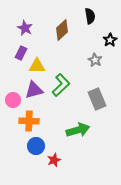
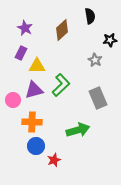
black star: rotated 24 degrees clockwise
gray rectangle: moved 1 px right, 1 px up
orange cross: moved 3 px right, 1 px down
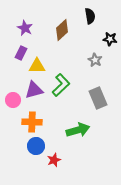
black star: moved 1 px up; rotated 16 degrees clockwise
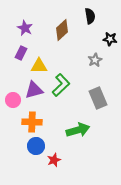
gray star: rotated 16 degrees clockwise
yellow triangle: moved 2 px right
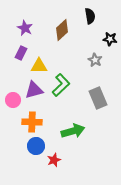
gray star: rotated 16 degrees counterclockwise
green arrow: moved 5 px left, 1 px down
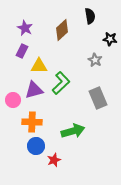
purple rectangle: moved 1 px right, 2 px up
green L-shape: moved 2 px up
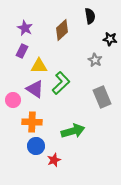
purple triangle: moved 1 px right, 1 px up; rotated 48 degrees clockwise
gray rectangle: moved 4 px right, 1 px up
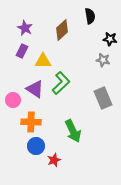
gray star: moved 8 px right; rotated 16 degrees counterclockwise
yellow triangle: moved 4 px right, 5 px up
gray rectangle: moved 1 px right, 1 px down
orange cross: moved 1 px left
green arrow: rotated 80 degrees clockwise
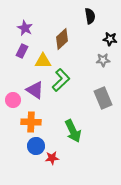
brown diamond: moved 9 px down
gray star: rotated 16 degrees counterclockwise
green L-shape: moved 3 px up
purple triangle: moved 1 px down
red star: moved 2 px left, 2 px up; rotated 16 degrees clockwise
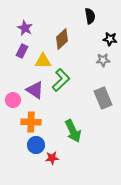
blue circle: moved 1 px up
